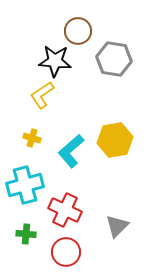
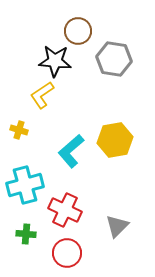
yellow cross: moved 13 px left, 8 px up
red circle: moved 1 px right, 1 px down
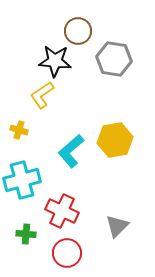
cyan cross: moved 3 px left, 5 px up
red cross: moved 3 px left, 1 px down
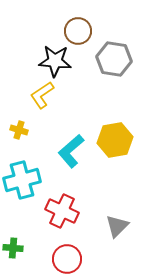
green cross: moved 13 px left, 14 px down
red circle: moved 6 px down
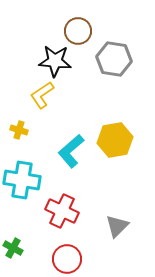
cyan cross: rotated 24 degrees clockwise
green cross: rotated 24 degrees clockwise
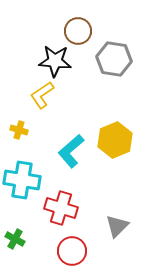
yellow hexagon: rotated 12 degrees counterclockwise
red cross: moved 1 px left, 3 px up; rotated 8 degrees counterclockwise
green cross: moved 2 px right, 9 px up
red circle: moved 5 px right, 8 px up
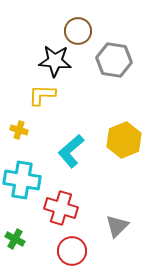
gray hexagon: moved 1 px down
yellow L-shape: rotated 36 degrees clockwise
yellow hexagon: moved 9 px right
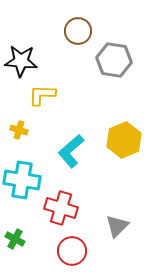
black star: moved 34 px left
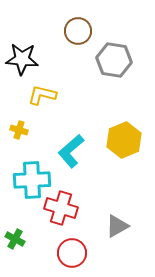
black star: moved 1 px right, 2 px up
yellow L-shape: rotated 12 degrees clockwise
cyan cross: moved 10 px right; rotated 12 degrees counterclockwise
gray triangle: rotated 15 degrees clockwise
red circle: moved 2 px down
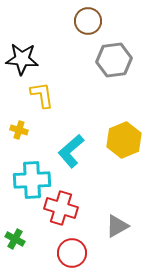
brown circle: moved 10 px right, 10 px up
gray hexagon: rotated 16 degrees counterclockwise
yellow L-shape: rotated 68 degrees clockwise
